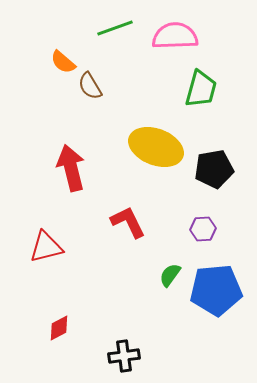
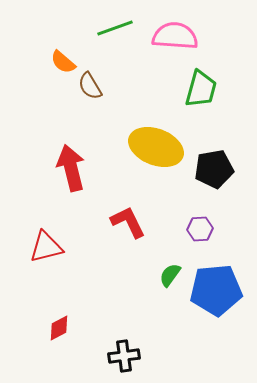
pink semicircle: rotated 6 degrees clockwise
purple hexagon: moved 3 px left
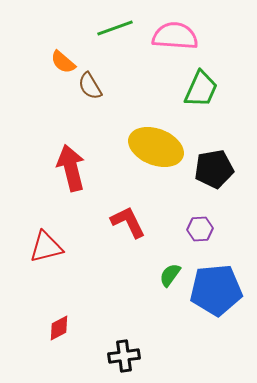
green trapezoid: rotated 9 degrees clockwise
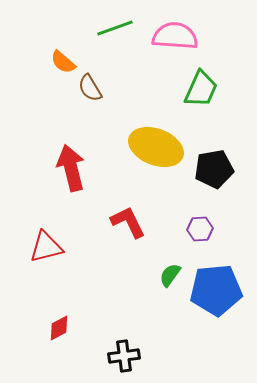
brown semicircle: moved 2 px down
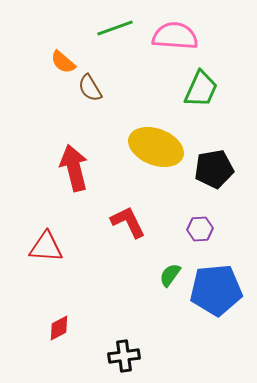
red arrow: moved 3 px right
red triangle: rotated 18 degrees clockwise
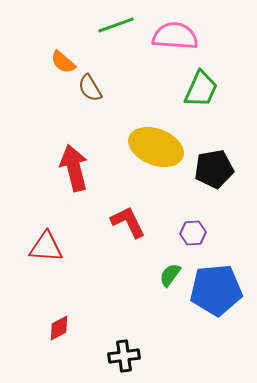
green line: moved 1 px right, 3 px up
purple hexagon: moved 7 px left, 4 px down
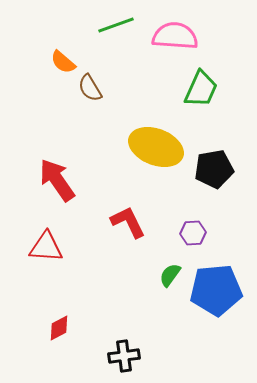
red arrow: moved 17 px left, 12 px down; rotated 21 degrees counterclockwise
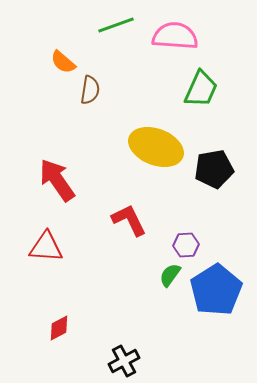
brown semicircle: moved 2 px down; rotated 140 degrees counterclockwise
red L-shape: moved 1 px right, 2 px up
purple hexagon: moved 7 px left, 12 px down
blue pentagon: rotated 27 degrees counterclockwise
black cross: moved 5 px down; rotated 20 degrees counterclockwise
